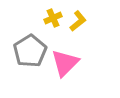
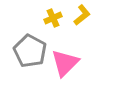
yellow L-shape: moved 4 px right, 6 px up
gray pentagon: rotated 12 degrees counterclockwise
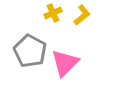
yellow cross: moved 5 px up
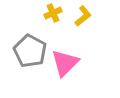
yellow L-shape: moved 1 px right, 1 px down
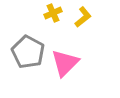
yellow L-shape: moved 1 px down
gray pentagon: moved 2 px left, 1 px down
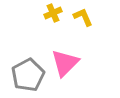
yellow L-shape: rotated 75 degrees counterclockwise
gray pentagon: moved 23 px down; rotated 16 degrees clockwise
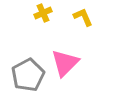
yellow cross: moved 10 px left
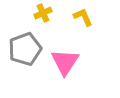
pink triangle: moved 1 px up; rotated 12 degrees counterclockwise
gray pentagon: moved 3 px left, 26 px up; rotated 8 degrees clockwise
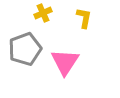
yellow L-shape: moved 1 px right, 1 px down; rotated 35 degrees clockwise
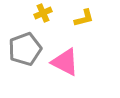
yellow L-shape: rotated 65 degrees clockwise
pink triangle: rotated 36 degrees counterclockwise
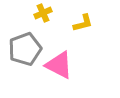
yellow L-shape: moved 1 px left, 5 px down
pink triangle: moved 6 px left, 3 px down
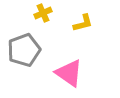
gray pentagon: moved 1 px left, 1 px down
pink triangle: moved 10 px right, 8 px down; rotated 8 degrees clockwise
